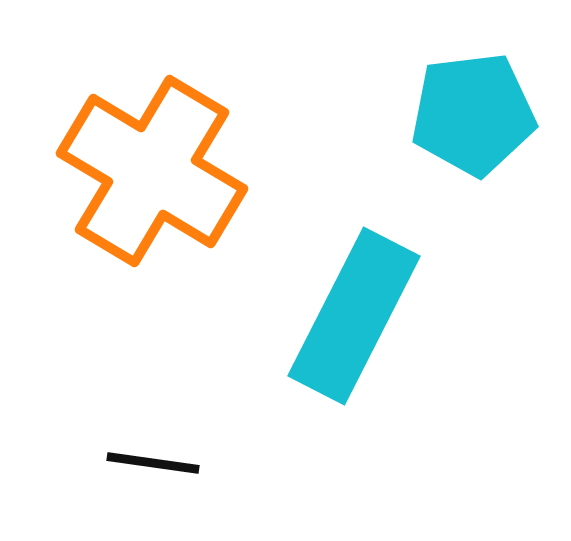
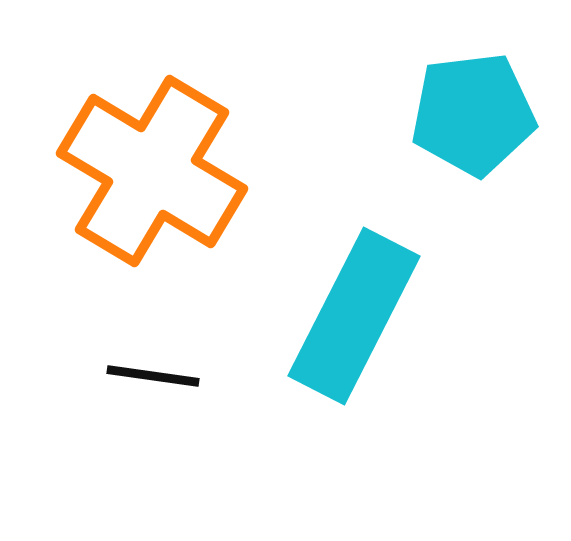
black line: moved 87 px up
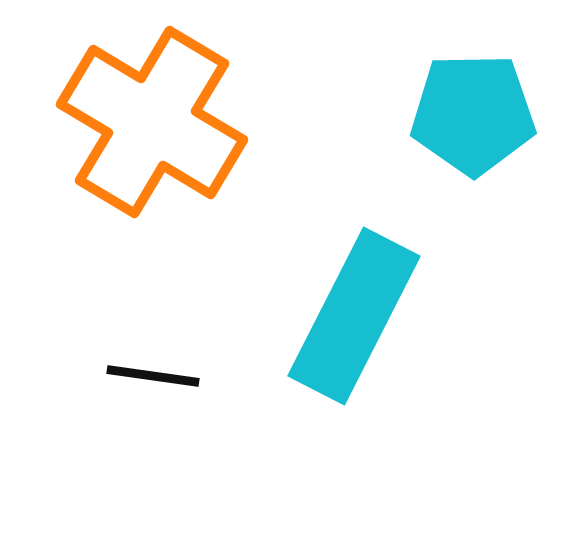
cyan pentagon: rotated 6 degrees clockwise
orange cross: moved 49 px up
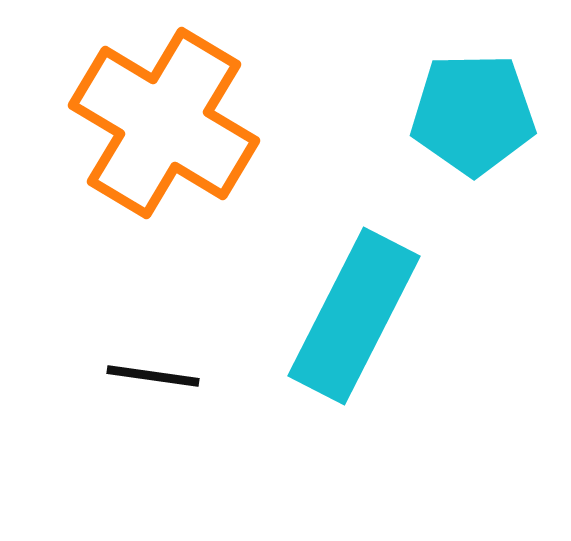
orange cross: moved 12 px right, 1 px down
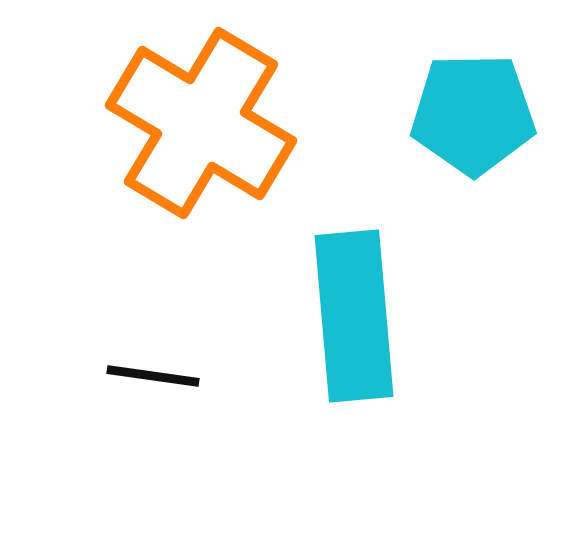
orange cross: moved 37 px right
cyan rectangle: rotated 32 degrees counterclockwise
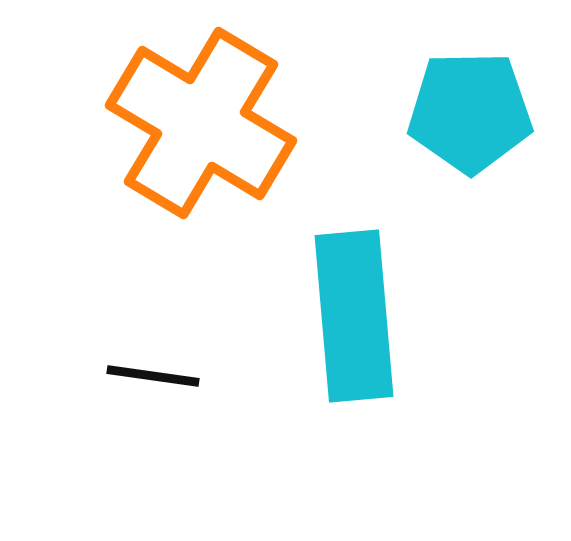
cyan pentagon: moved 3 px left, 2 px up
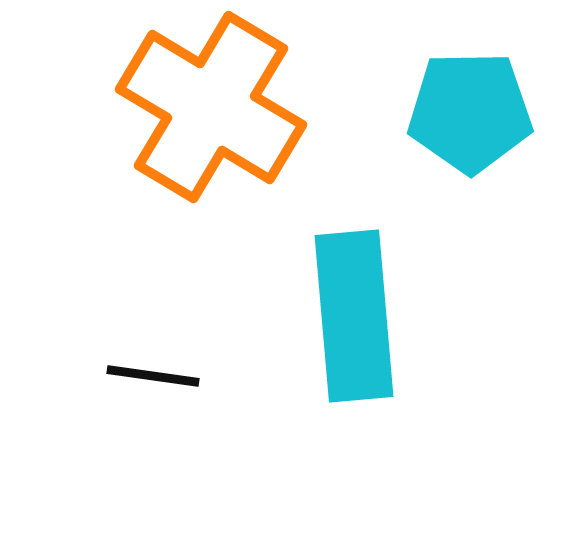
orange cross: moved 10 px right, 16 px up
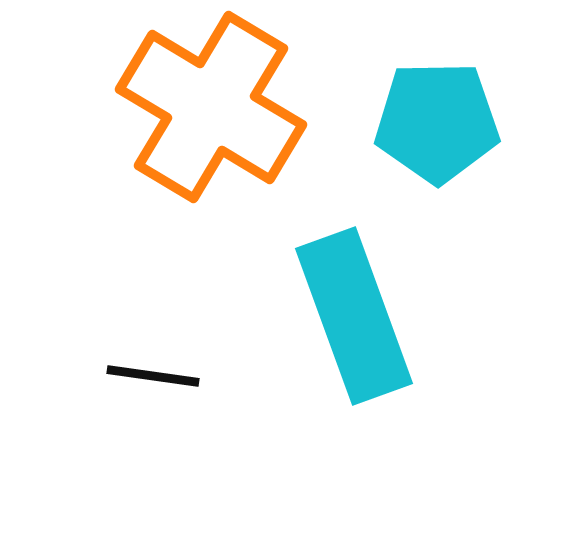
cyan pentagon: moved 33 px left, 10 px down
cyan rectangle: rotated 15 degrees counterclockwise
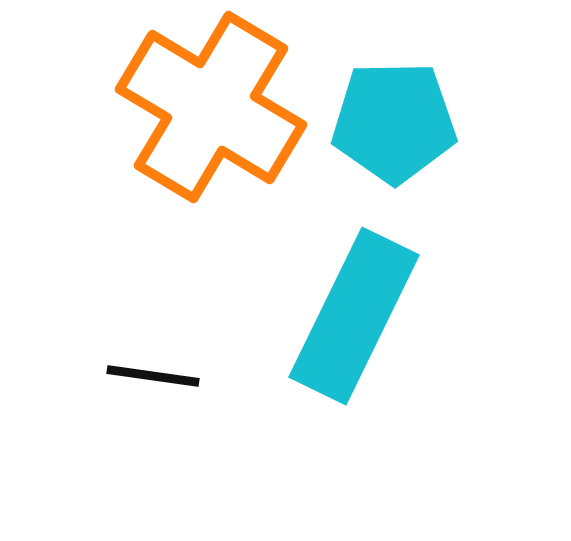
cyan pentagon: moved 43 px left
cyan rectangle: rotated 46 degrees clockwise
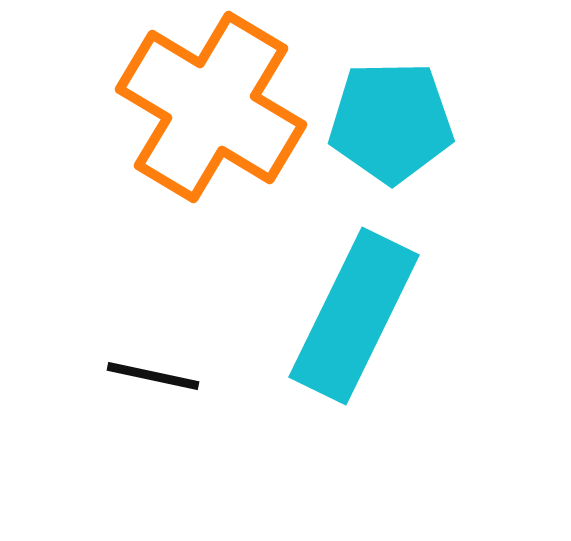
cyan pentagon: moved 3 px left
black line: rotated 4 degrees clockwise
